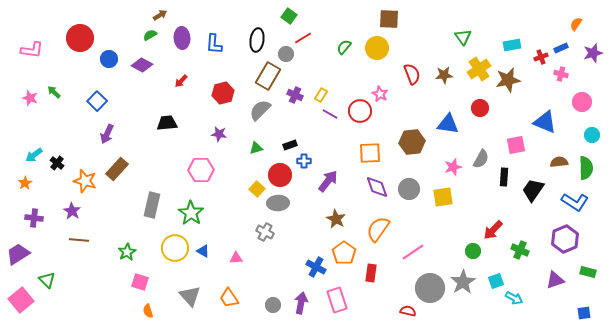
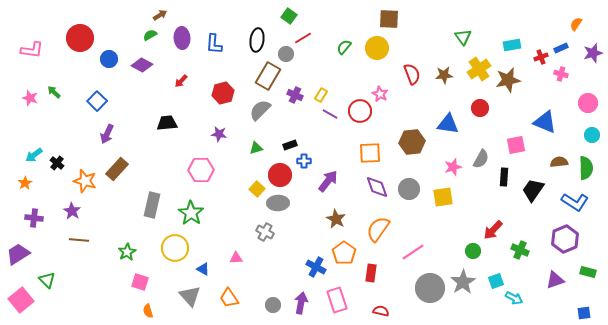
pink circle at (582, 102): moved 6 px right, 1 px down
blue triangle at (203, 251): moved 18 px down
red semicircle at (408, 311): moved 27 px left
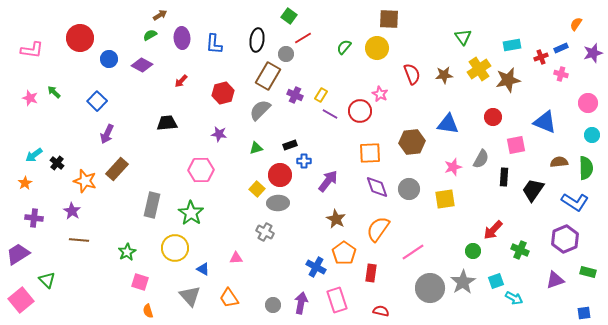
red circle at (480, 108): moved 13 px right, 9 px down
yellow square at (443, 197): moved 2 px right, 2 px down
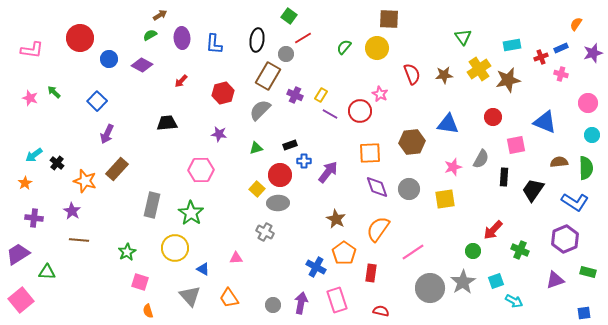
purple arrow at (328, 181): moved 9 px up
green triangle at (47, 280): moved 8 px up; rotated 42 degrees counterclockwise
cyan arrow at (514, 298): moved 3 px down
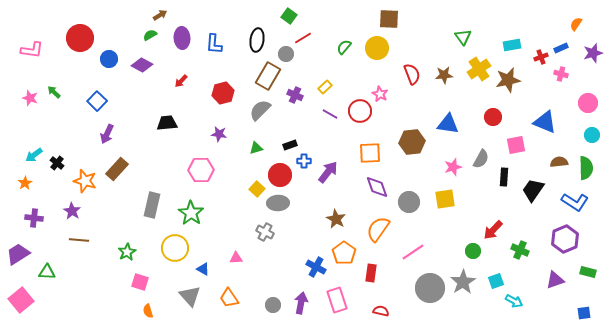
yellow rectangle at (321, 95): moved 4 px right, 8 px up; rotated 16 degrees clockwise
gray circle at (409, 189): moved 13 px down
